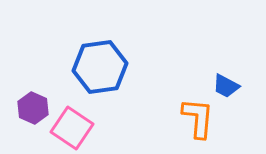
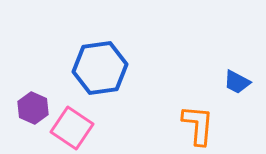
blue hexagon: moved 1 px down
blue trapezoid: moved 11 px right, 4 px up
orange L-shape: moved 7 px down
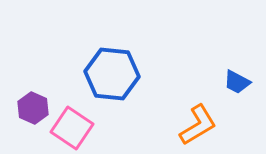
blue hexagon: moved 12 px right, 6 px down; rotated 14 degrees clockwise
orange L-shape: rotated 54 degrees clockwise
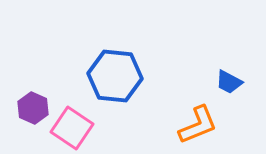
blue hexagon: moved 3 px right, 2 px down
blue trapezoid: moved 8 px left
orange L-shape: rotated 9 degrees clockwise
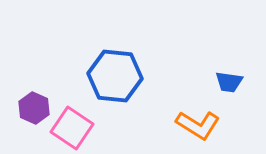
blue trapezoid: rotated 20 degrees counterclockwise
purple hexagon: moved 1 px right
orange L-shape: rotated 54 degrees clockwise
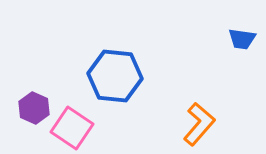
blue trapezoid: moved 13 px right, 43 px up
orange L-shape: moved 1 px right, 1 px up; rotated 81 degrees counterclockwise
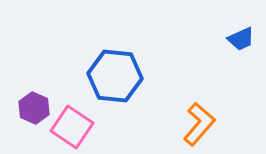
blue trapezoid: moved 1 px left; rotated 32 degrees counterclockwise
pink square: moved 1 px up
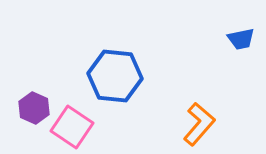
blue trapezoid: rotated 12 degrees clockwise
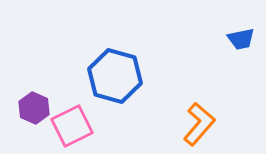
blue hexagon: rotated 10 degrees clockwise
pink square: moved 1 px up; rotated 30 degrees clockwise
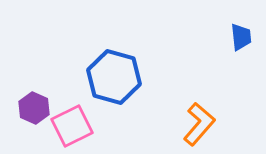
blue trapezoid: moved 2 px up; rotated 84 degrees counterclockwise
blue hexagon: moved 1 px left, 1 px down
